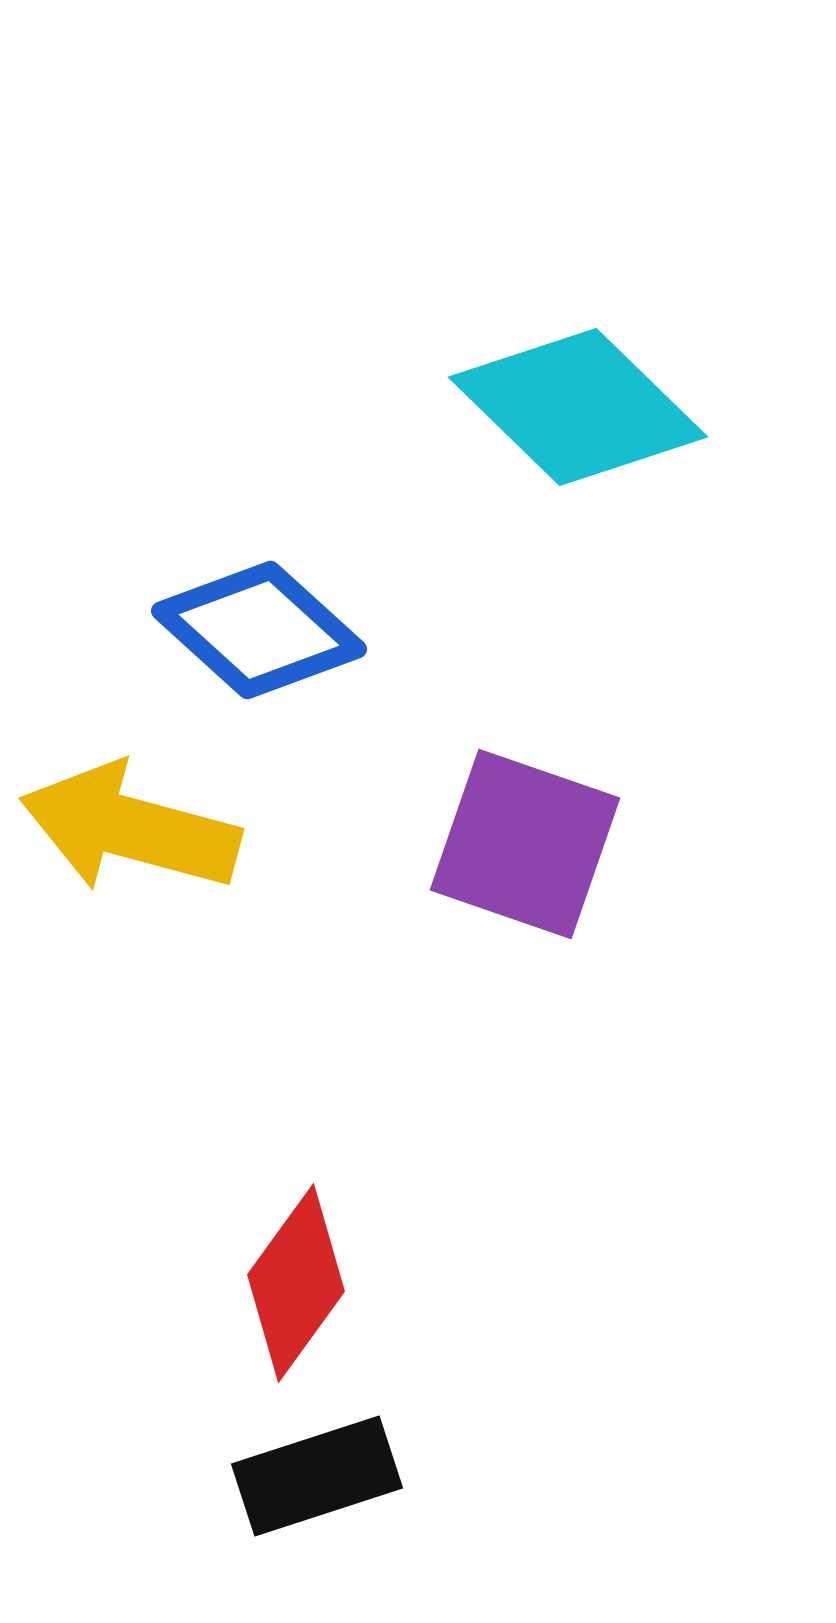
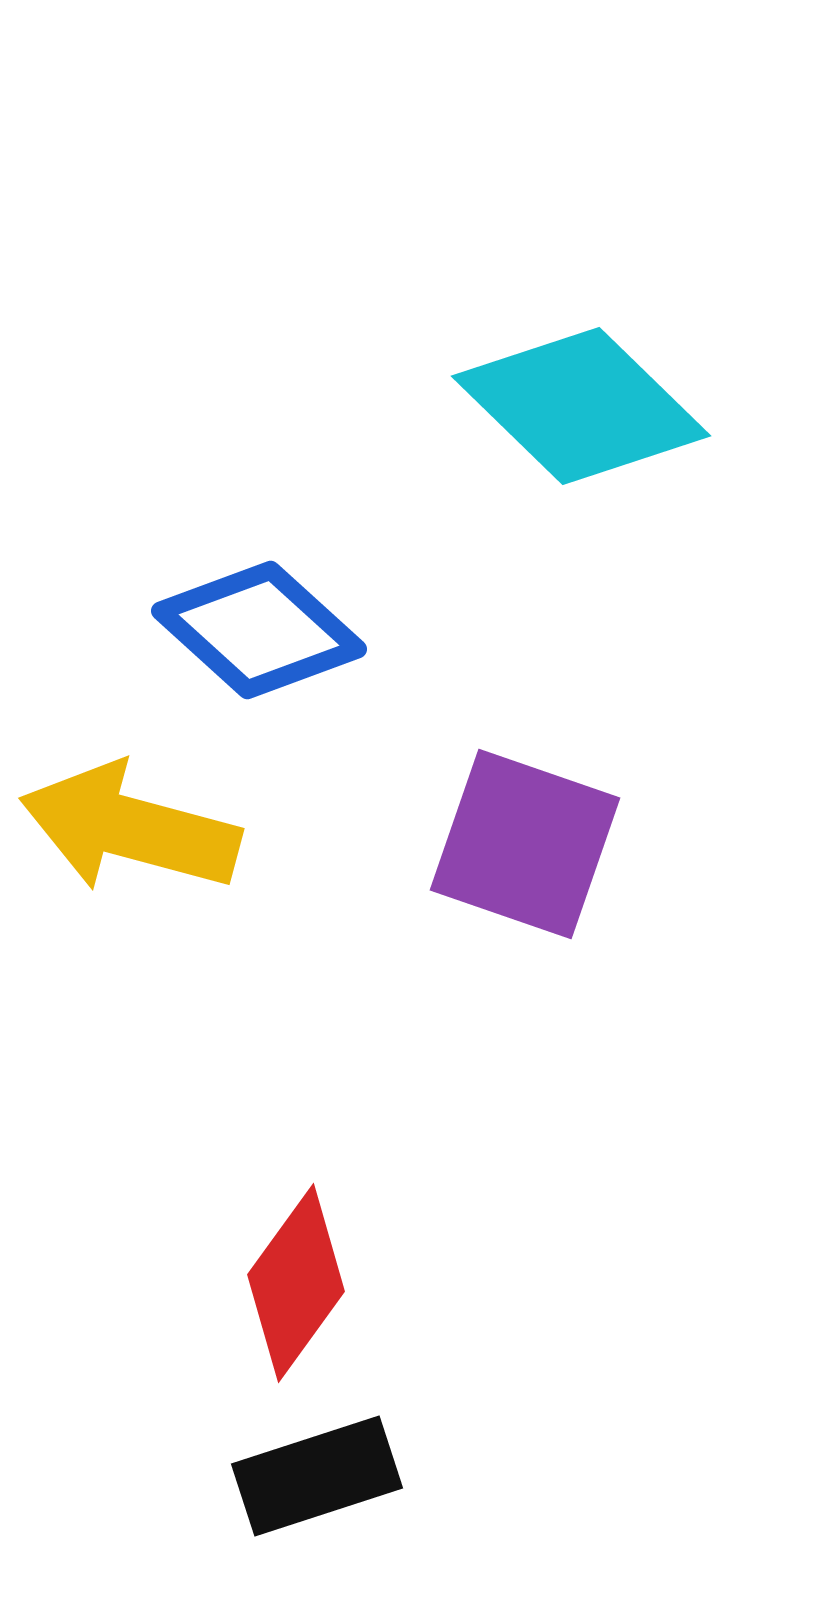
cyan diamond: moved 3 px right, 1 px up
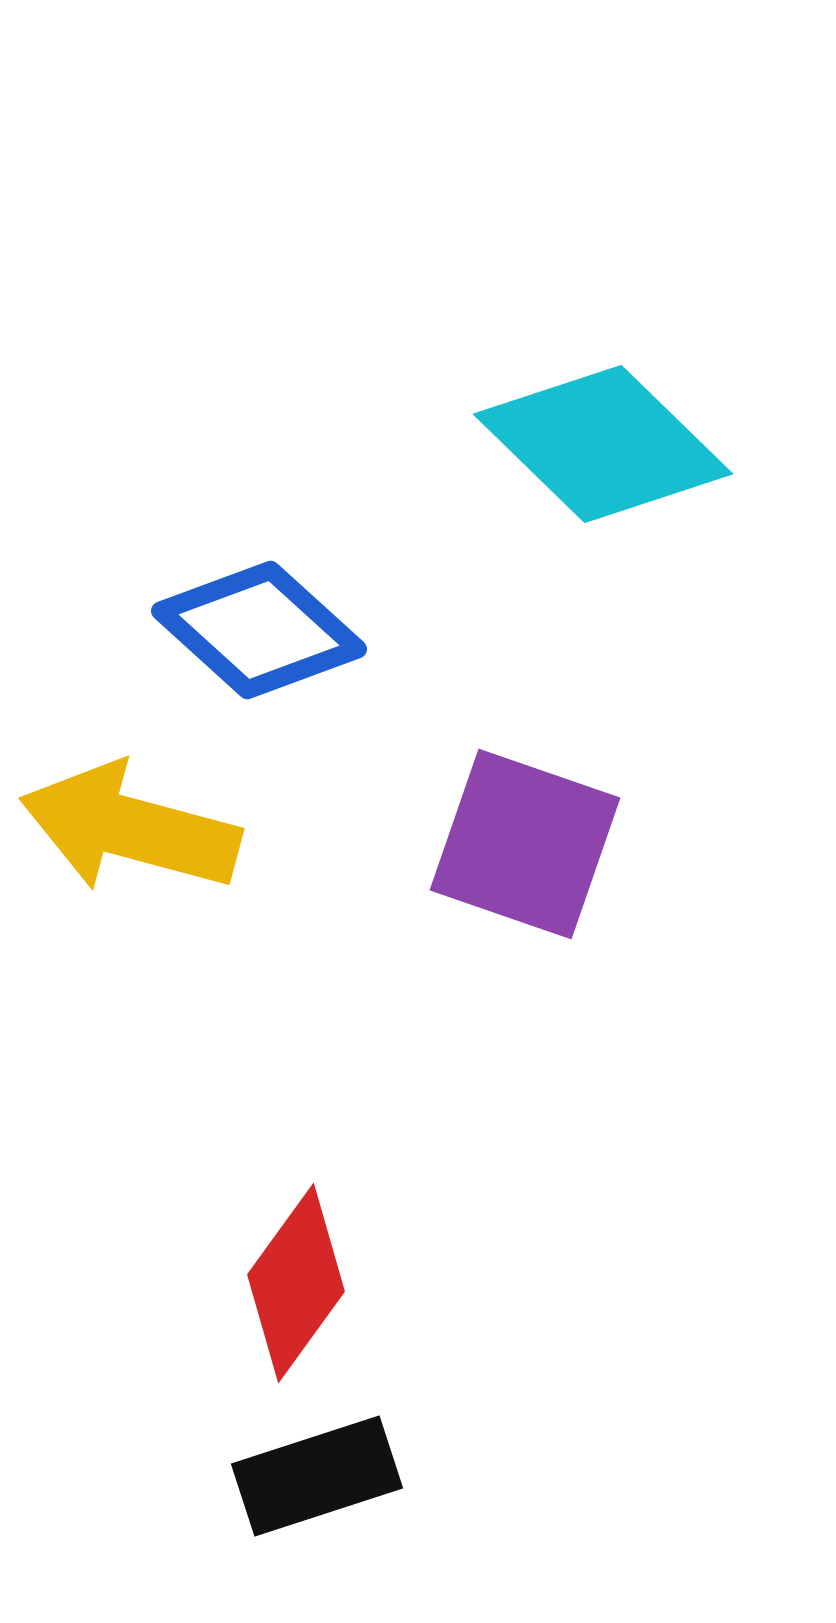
cyan diamond: moved 22 px right, 38 px down
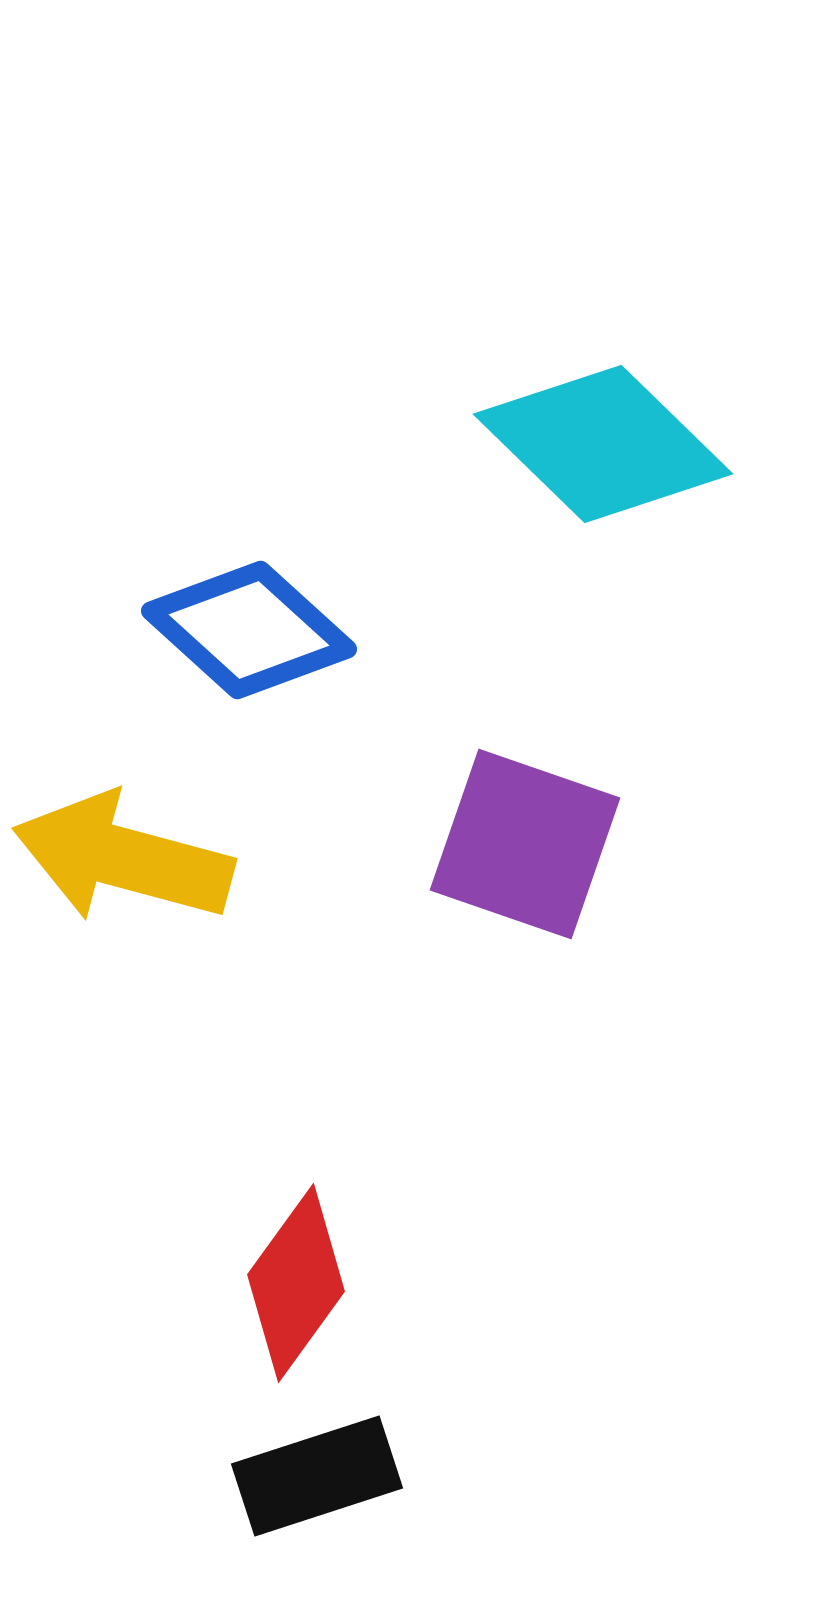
blue diamond: moved 10 px left
yellow arrow: moved 7 px left, 30 px down
